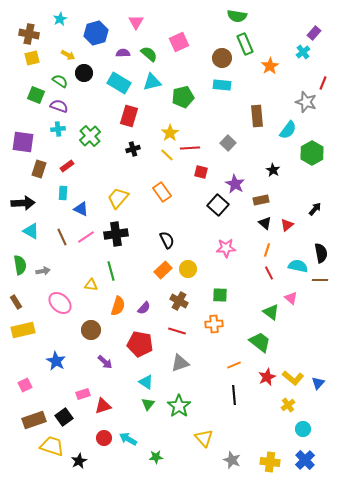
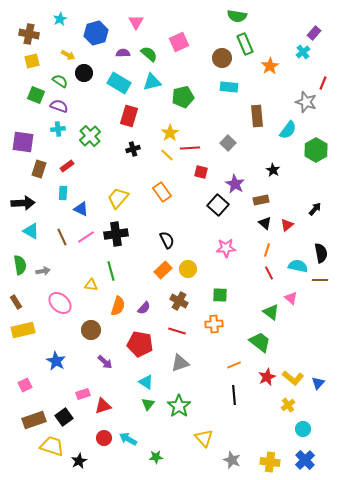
yellow square at (32, 58): moved 3 px down
cyan rectangle at (222, 85): moved 7 px right, 2 px down
green hexagon at (312, 153): moved 4 px right, 3 px up
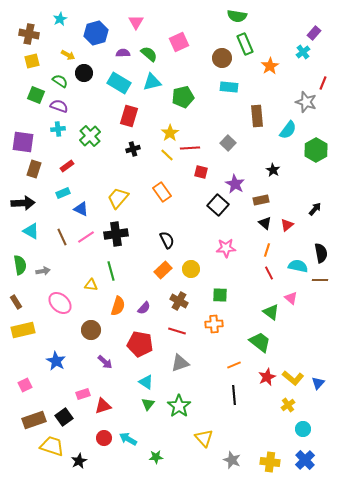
brown rectangle at (39, 169): moved 5 px left
cyan rectangle at (63, 193): rotated 64 degrees clockwise
yellow circle at (188, 269): moved 3 px right
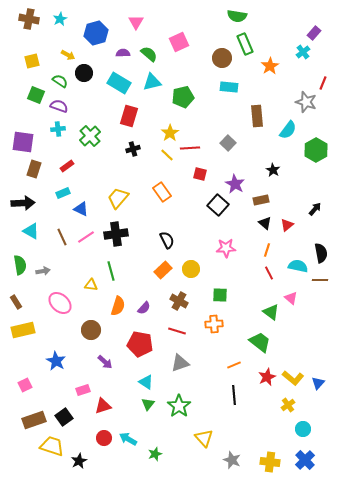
brown cross at (29, 34): moved 15 px up
red square at (201, 172): moved 1 px left, 2 px down
pink rectangle at (83, 394): moved 4 px up
green star at (156, 457): moved 1 px left, 3 px up; rotated 16 degrees counterclockwise
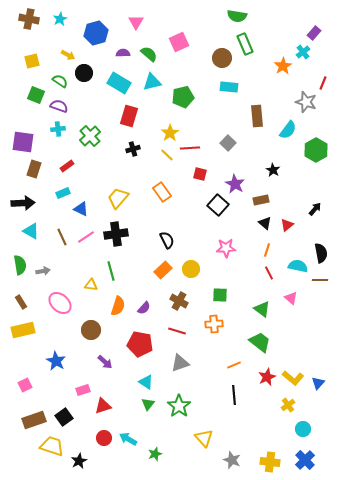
orange star at (270, 66): moved 13 px right
brown rectangle at (16, 302): moved 5 px right
green triangle at (271, 312): moved 9 px left, 3 px up
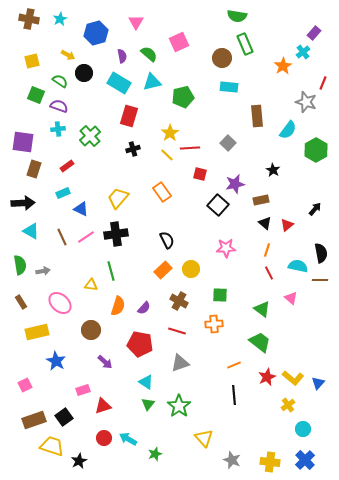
purple semicircle at (123, 53): moved 1 px left, 3 px down; rotated 80 degrees clockwise
purple star at (235, 184): rotated 30 degrees clockwise
yellow rectangle at (23, 330): moved 14 px right, 2 px down
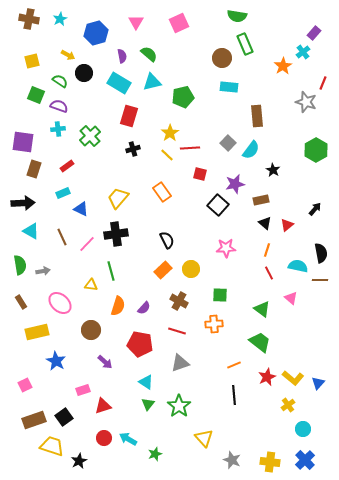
pink square at (179, 42): moved 19 px up
cyan semicircle at (288, 130): moved 37 px left, 20 px down
pink line at (86, 237): moved 1 px right, 7 px down; rotated 12 degrees counterclockwise
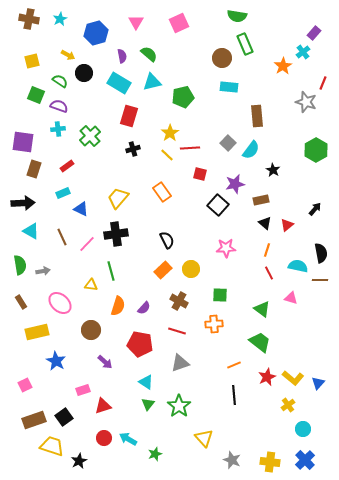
pink triangle at (291, 298): rotated 24 degrees counterclockwise
